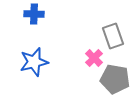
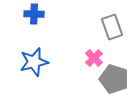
gray rectangle: moved 1 px left, 9 px up
gray pentagon: moved 1 px left; rotated 8 degrees clockwise
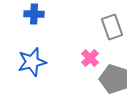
pink cross: moved 4 px left
blue star: moved 2 px left
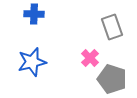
gray pentagon: moved 2 px left
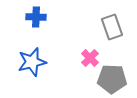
blue cross: moved 2 px right, 3 px down
gray pentagon: rotated 16 degrees counterclockwise
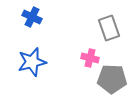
blue cross: moved 4 px left; rotated 24 degrees clockwise
gray rectangle: moved 3 px left, 1 px down
pink cross: rotated 30 degrees counterclockwise
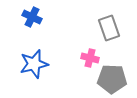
blue star: moved 2 px right, 2 px down
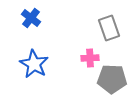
blue cross: moved 1 px left, 1 px down; rotated 12 degrees clockwise
pink cross: rotated 18 degrees counterclockwise
blue star: rotated 28 degrees counterclockwise
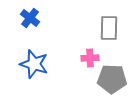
blue cross: moved 1 px left
gray rectangle: rotated 20 degrees clockwise
blue star: rotated 12 degrees counterclockwise
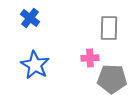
blue star: moved 1 px right, 1 px down; rotated 12 degrees clockwise
